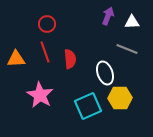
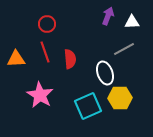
gray line: moved 3 px left; rotated 50 degrees counterclockwise
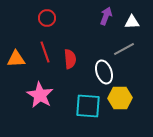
purple arrow: moved 2 px left
red circle: moved 6 px up
white ellipse: moved 1 px left, 1 px up
cyan square: rotated 28 degrees clockwise
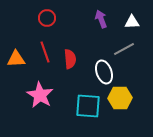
purple arrow: moved 5 px left, 3 px down; rotated 42 degrees counterclockwise
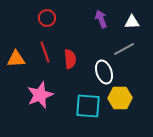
pink star: rotated 20 degrees clockwise
